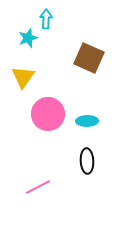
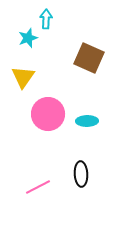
black ellipse: moved 6 px left, 13 px down
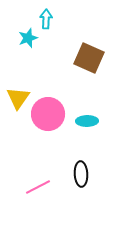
yellow triangle: moved 5 px left, 21 px down
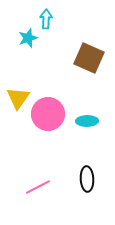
black ellipse: moved 6 px right, 5 px down
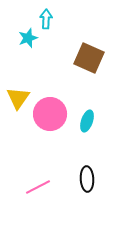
pink circle: moved 2 px right
cyan ellipse: rotated 70 degrees counterclockwise
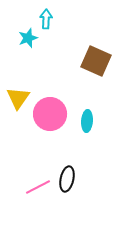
brown square: moved 7 px right, 3 px down
cyan ellipse: rotated 15 degrees counterclockwise
black ellipse: moved 20 px left; rotated 15 degrees clockwise
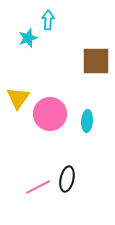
cyan arrow: moved 2 px right, 1 px down
brown square: rotated 24 degrees counterclockwise
